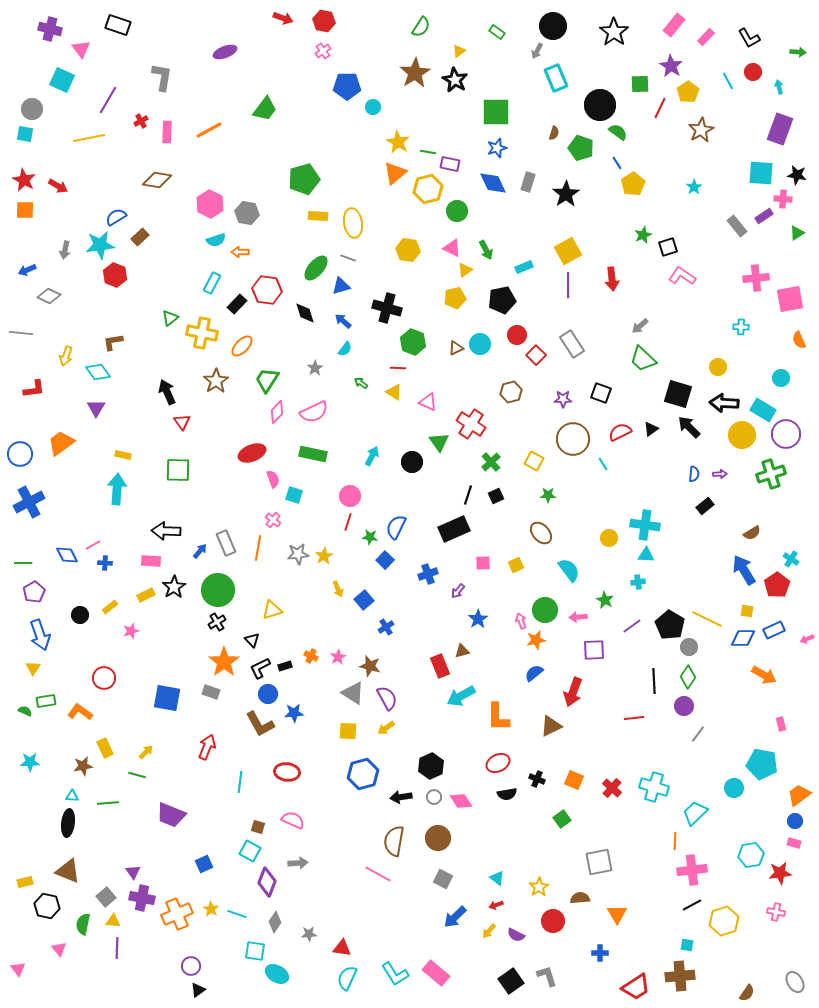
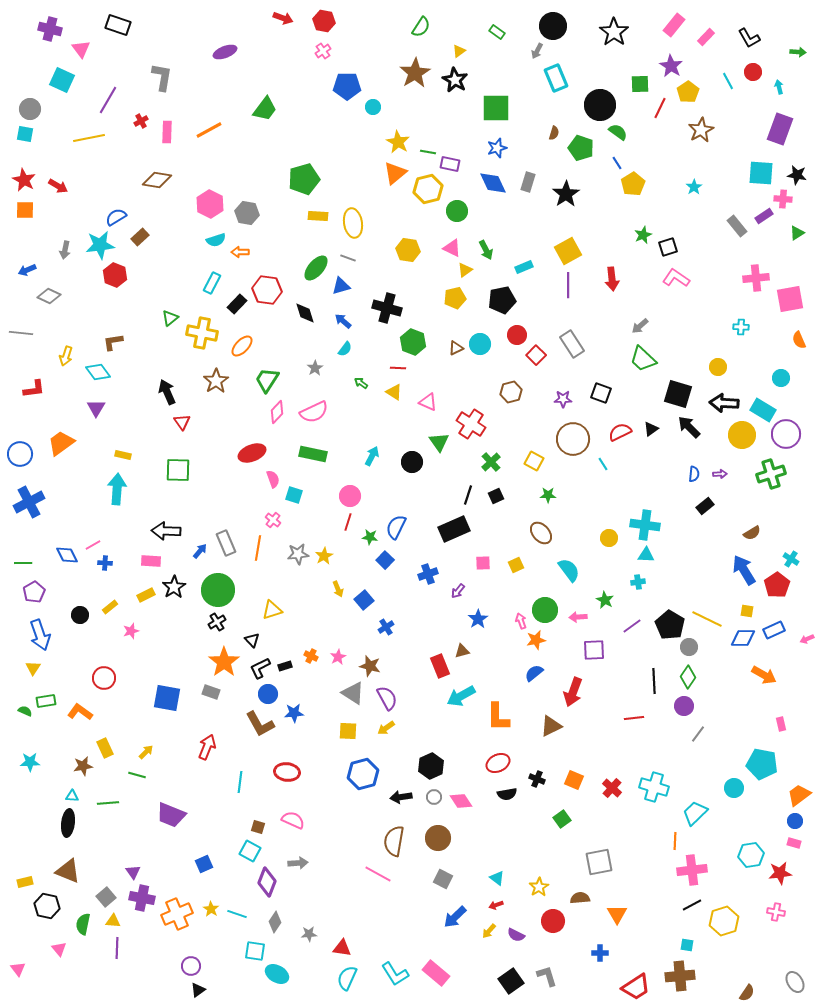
gray circle at (32, 109): moved 2 px left
green square at (496, 112): moved 4 px up
pink L-shape at (682, 276): moved 6 px left, 2 px down
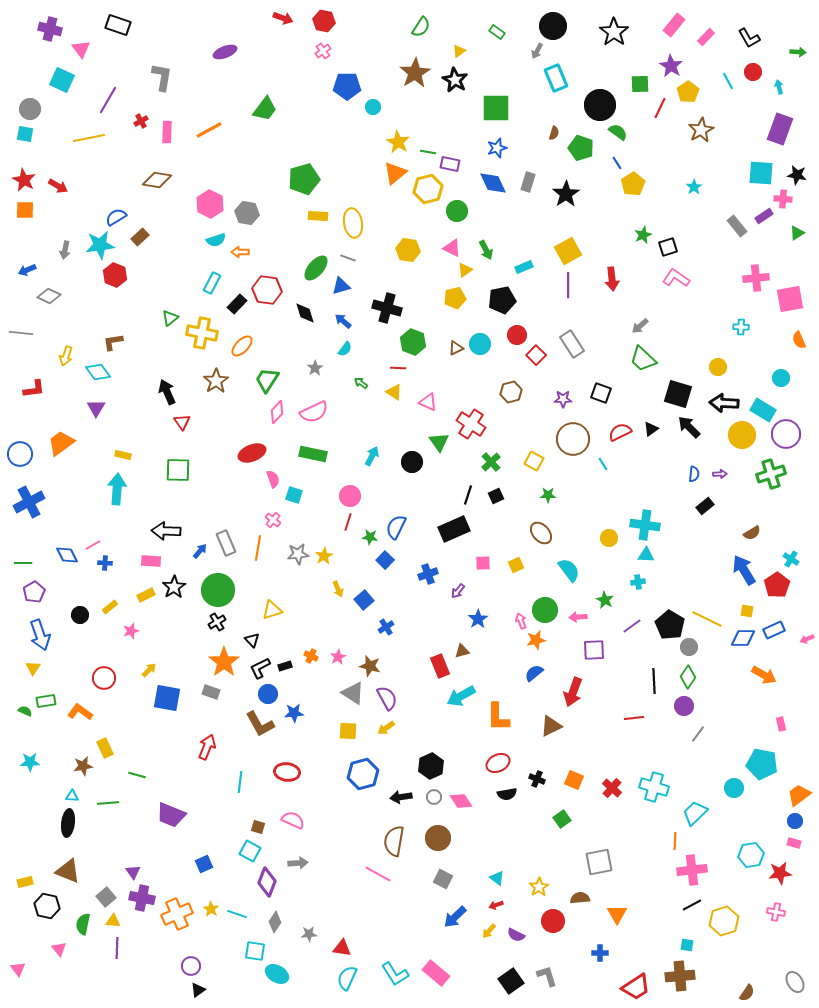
yellow arrow at (146, 752): moved 3 px right, 82 px up
